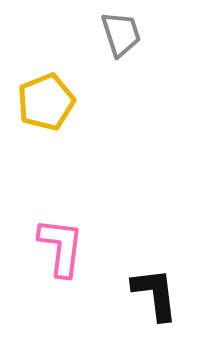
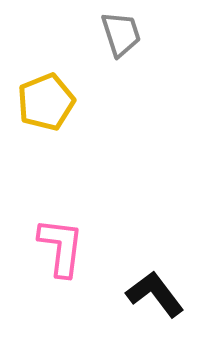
black L-shape: rotated 30 degrees counterclockwise
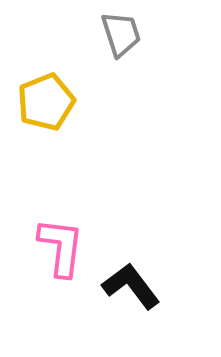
black L-shape: moved 24 px left, 8 px up
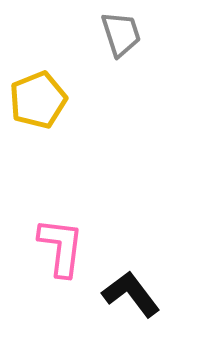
yellow pentagon: moved 8 px left, 2 px up
black L-shape: moved 8 px down
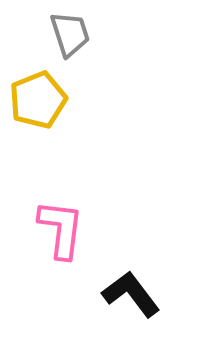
gray trapezoid: moved 51 px left
pink L-shape: moved 18 px up
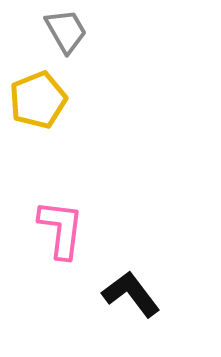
gray trapezoid: moved 4 px left, 3 px up; rotated 12 degrees counterclockwise
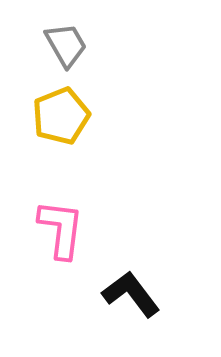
gray trapezoid: moved 14 px down
yellow pentagon: moved 23 px right, 16 px down
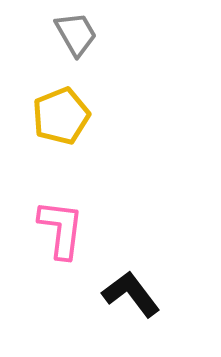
gray trapezoid: moved 10 px right, 11 px up
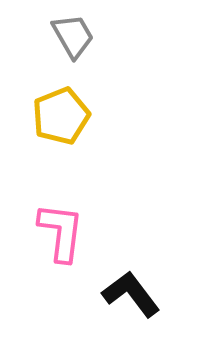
gray trapezoid: moved 3 px left, 2 px down
pink L-shape: moved 3 px down
